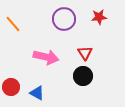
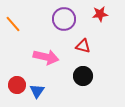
red star: moved 1 px right, 3 px up
red triangle: moved 2 px left, 7 px up; rotated 42 degrees counterclockwise
red circle: moved 6 px right, 2 px up
blue triangle: moved 2 px up; rotated 35 degrees clockwise
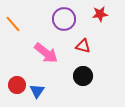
pink arrow: moved 4 px up; rotated 25 degrees clockwise
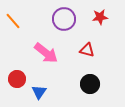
red star: moved 3 px down
orange line: moved 3 px up
red triangle: moved 4 px right, 4 px down
black circle: moved 7 px right, 8 px down
red circle: moved 6 px up
blue triangle: moved 2 px right, 1 px down
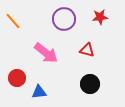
red circle: moved 1 px up
blue triangle: rotated 49 degrees clockwise
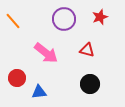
red star: rotated 14 degrees counterclockwise
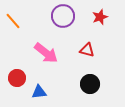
purple circle: moved 1 px left, 3 px up
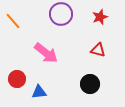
purple circle: moved 2 px left, 2 px up
red triangle: moved 11 px right
red circle: moved 1 px down
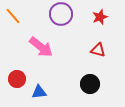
orange line: moved 5 px up
pink arrow: moved 5 px left, 6 px up
